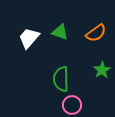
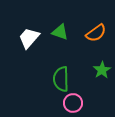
pink circle: moved 1 px right, 2 px up
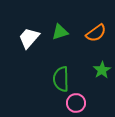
green triangle: rotated 36 degrees counterclockwise
pink circle: moved 3 px right
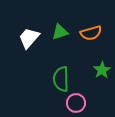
orange semicircle: moved 5 px left; rotated 20 degrees clockwise
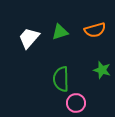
orange semicircle: moved 4 px right, 3 px up
green star: rotated 24 degrees counterclockwise
